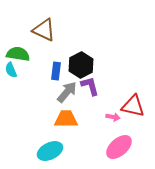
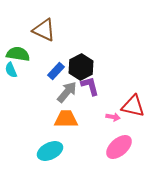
black hexagon: moved 2 px down
blue rectangle: rotated 36 degrees clockwise
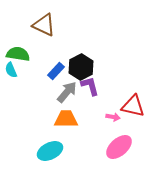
brown triangle: moved 5 px up
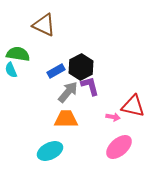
blue rectangle: rotated 18 degrees clockwise
gray arrow: moved 1 px right
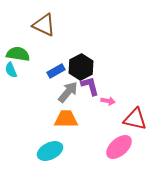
red triangle: moved 2 px right, 13 px down
pink arrow: moved 5 px left, 16 px up
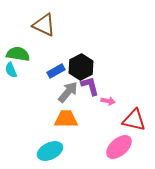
red triangle: moved 1 px left, 1 px down
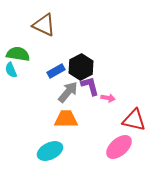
pink arrow: moved 3 px up
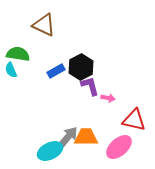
gray arrow: moved 45 px down
orange trapezoid: moved 20 px right, 18 px down
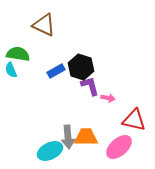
black hexagon: rotated 15 degrees counterclockwise
gray arrow: rotated 135 degrees clockwise
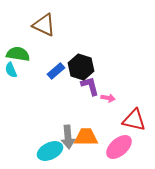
blue rectangle: rotated 12 degrees counterclockwise
